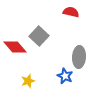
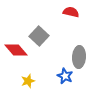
red diamond: moved 1 px right, 3 px down
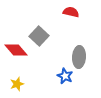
yellow star: moved 11 px left, 3 px down
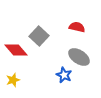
red semicircle: moved 6 px right, 15 px down
gray ellipse: rotated 60 degrees counterclockwise
blue star: moved 1 px left, 1 px up
yellow star: moved 4 px left, 4 px up
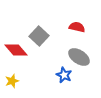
yellow star: moved 1 px left, 1 px down
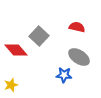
blue star: rotated 21 degrees counterclockwise
yellow star: moved 1 px left, 4 px down
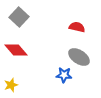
gray square: moved 20 px left, 19 px up
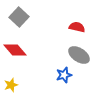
red diamond: moved 1 px left
gray ellipse: moved 2 px up
blue star: rotated 21 degrees counterclockwise
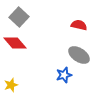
red semicircle: moved 2 px right, 2 px up
red diamond: moved 7 px up
